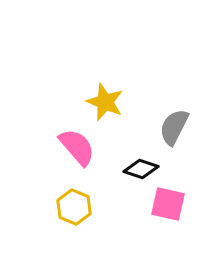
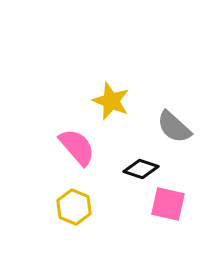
yellow star: moved 6 px right, 1 px up
gray semicircle: rotated 75 degrees counterclockwise
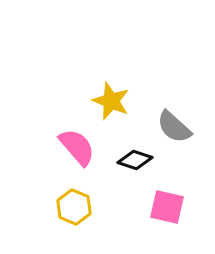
black diamond: moved 6 px left, 9 px up
pink square: moved 1 px left, 3 px down
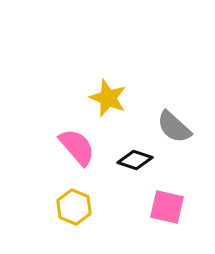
yellow star: moved 3 px left, 3 px up
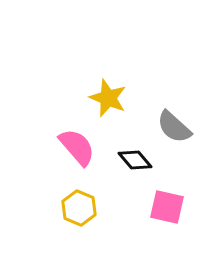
black diamond: rotated 32 degrees clockwise
yellow hexagon: moved 5 px right, 1 px down
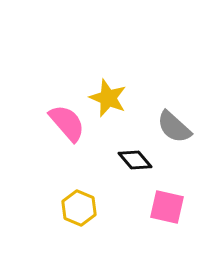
pink semicircle: moved 10 px left, 24 px up
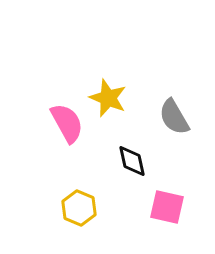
pink semicircle: rotated 12 degrees clockwise
gray semicircle: moved 10 px up; rotated 18 degrees clockwise
black diamond: moved 3 px left, 1 px down; rotated 28 degrees clockwise
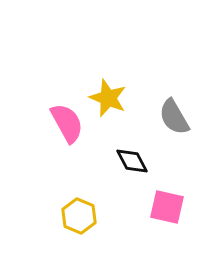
black diamond: rotated 16 degrees counterclockwise
yellow hexagon: moved 8 px down
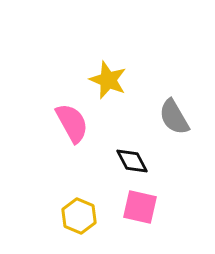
yellow star: moved 18 px up
pink semicircle: moved 5 px right
pink square: moved 27 px left
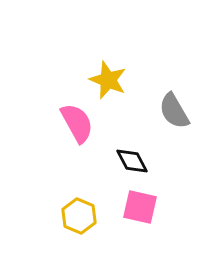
gray semicircle: moved 6 px up
pink semicircle: moved 5 px right
